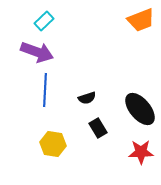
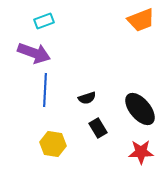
cyan rectangle: rotated 24 degrees clockwise
purple arrow: moved 3 px left, 1 px down
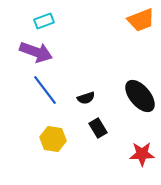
purple arrow: moved 2 px right, 1 px up
blue line: rotated 40 degrees counterclockwise
black semicircle: moved 1 px left
black ellipse: moved 13 px up
yellow hexagon: moved 5 px up
red star: moved 1 px right, 2 px down
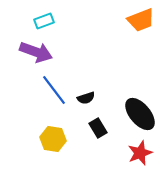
blue line: moved 9 px right
black ellipse: moved 18 px down
red star: moved 2 px left, 1 px up; rotated 20 degrees counterclockwise
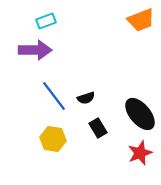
cyan rectangle: moved 2 px right
purple arrow: moved 1 px left, 2 px up; rotated 20 degrees counterclockwise
blue line: moved 6 px down
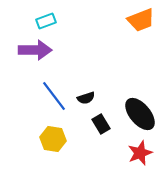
black rectangle: moved 3 px right, 4 px up
